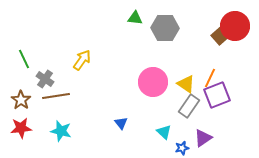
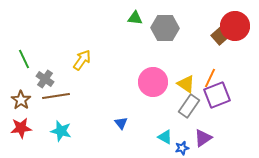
cyan triangle: moved 1 px right, 5 px down; rotated 14 degrees counterclockwise
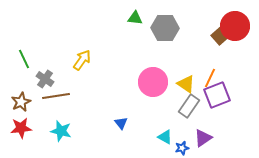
brown star: moved 2 px down; rotated 12 degrees clockwise
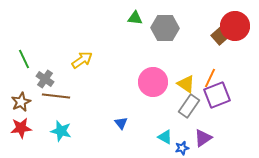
yellow arrow: rotated 20 degrees clockwise
brown line: rotated 16 degrees clockwise
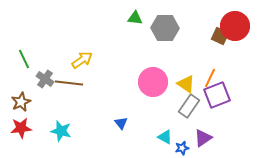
brown square: rotated 24 degrees counterclockwise
brown line: moved 13 px right, 13 px up
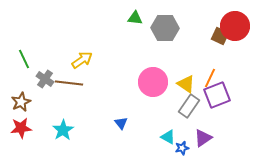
cyan star: moved 2 px right, 1 px up; rotated 25 degrees clockwise
cyan triangle: moved 3 px right
